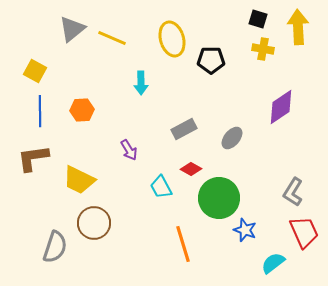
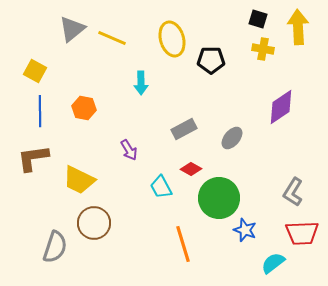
orange hexagon: moved 2 px right, 2 px up; rotated 15 degrees clockwise
red trapezoid: moved 2 px left, 1 px down; rotated 112 degrees clockwise
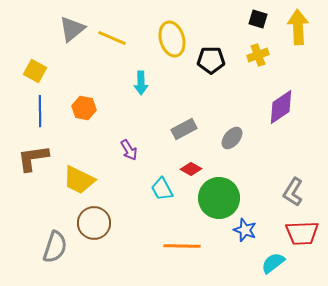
yellow cross: moved 5 px left, 6 px down; rotated 30 degrees counterclockwise
cyan trapezoid: moved 1 px right, 2 px down
orange line: moved 1 px left, 2 px down; rotated 72 degrees counterclockwise
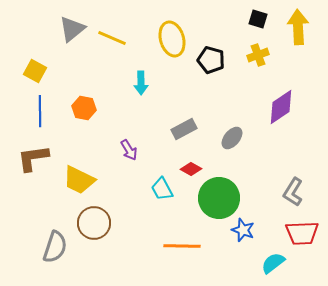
black pentagon: rotated 16 degrees clockwise
blue star: moved 2 px left
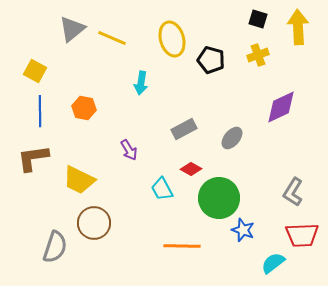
cyan arrow: rotated 10 degrees clockwise
purple diamond: rotated 9 degrees clockwise
red trapezoid: moved 2 px down
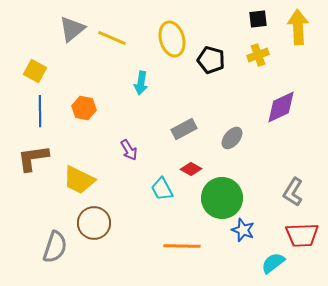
black square: rotated 24 degrees counterclockwise
green circle: moved 3 px right
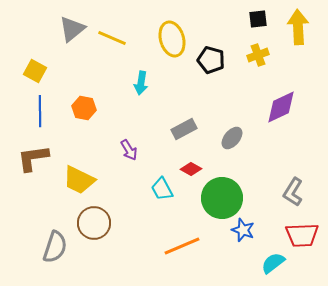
orange line: rotated 24 degrees counterclockwise
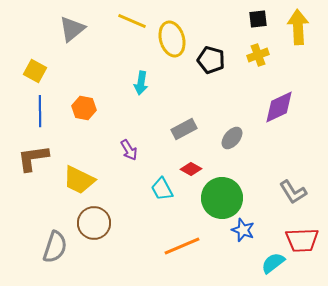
yellow line: moved 20 px right, 17 px up
purple diamond: moved 2 px left
gray L-shape: rotated 64 degrees counterclockwise
red trapezoid: moved 5 px down
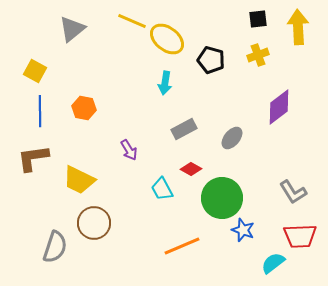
yellow ellipse: moved 5 px left; rotated 36 degrees counterclockwise
cyan arrow: moved 24 px right
purple diamond: rotated 12 degrees counterclockwise
red trapezoid: moved 2 px left, 4 px up
